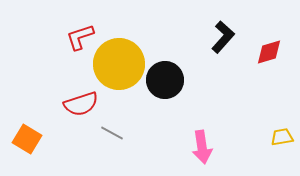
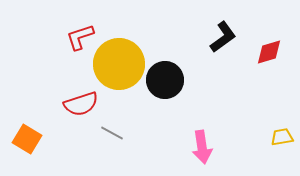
black L-shape: rotated 12 degrees clockwise
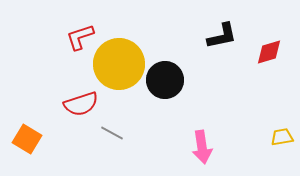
black L-shape: moved 1 px left, 1 px up; rotated 24 degrees clockwise
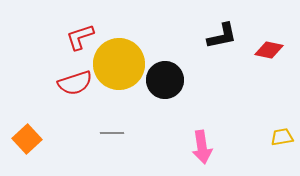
red diamond: moved 2 px up; rotated 28 degrees clockwise
red semicircle: moved 6 px left, 21 px up
gray line: rotated 30 degrees counterclockwise
orange square: rotated 16 degrees clockwise
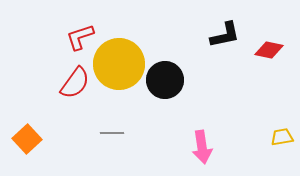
black L-shape: moved 3 px right, 1 px up
red semicircle: rotated 36 degrees counterclockwise
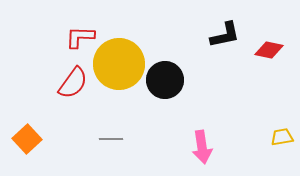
red L-shape: rotated 20 degrees clockwise
red semicircle: moved 2 px left
gray line: moved 1 px left, 6 px down
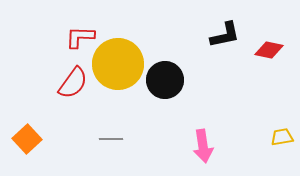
yellow circle: moved 1 px left
pink arrow: moved 1 px right, 1 px up
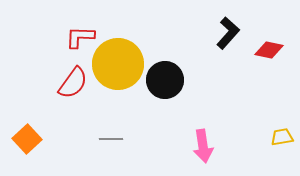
black L-shape: moved 3 px right, 2 px up; rotated 36 degrees counterclockwise
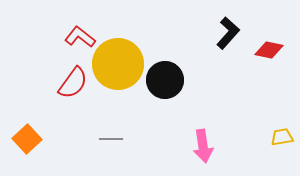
red L-shape: rotated 36 degrees clockwise
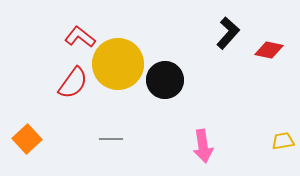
yellow trapezoid: moved 1 px right, 4 px down
